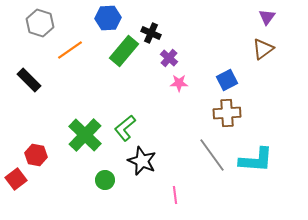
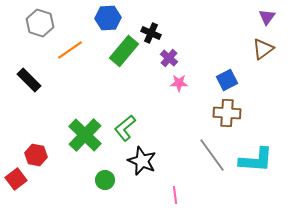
brown cross: rotated 8 degrees clockwise
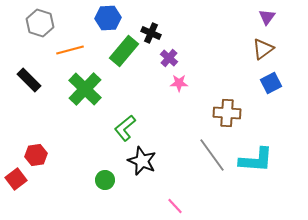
orange line: rotated 20 degrees clockwise
blue square: moved 44 px right, 3 px down
green cross: moved 46 px up
red hexagon: rotated 20 degrees counterclockwise
pink line: moved 11 px down; rotated 36 degrees counterclockwise
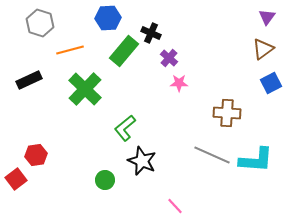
black rectangle: rotated 70 degrees counterclockwise
gray line: rotated 30 degrees counterclockwise
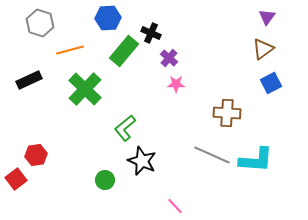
pink star: moved 3 px left, 1 px down
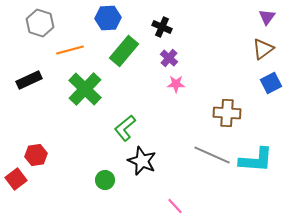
black cross: moved 11 px right, 6 px up
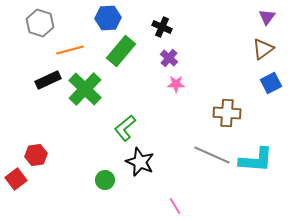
green rectangle: moved 3 px left
black rectangle: moved 19 px right
black star: moved 2 px left, 1 px down
pink line: rotated 12 degrees clockwise
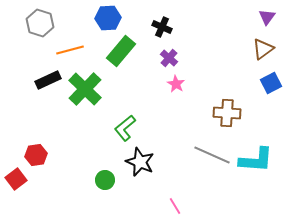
pink star: rotated 30 degrees clockwise
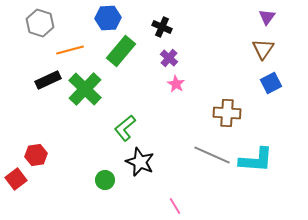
brown triangle: rotated 20 degrees counterclockwise
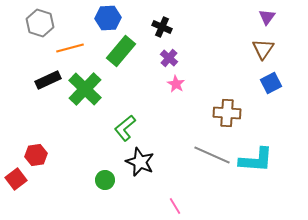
orange line: moved 2 px up
